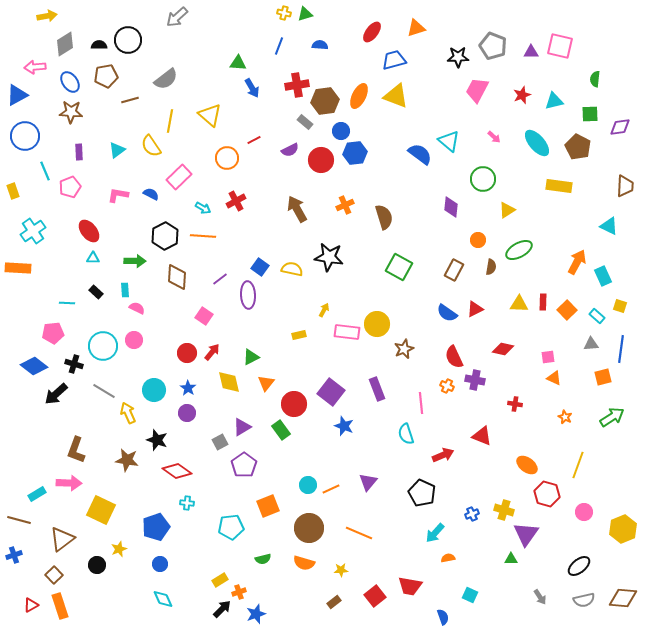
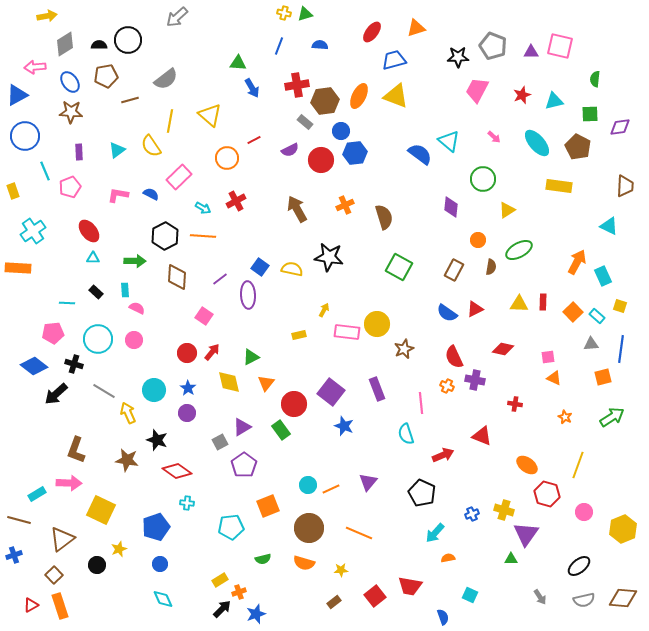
orange square at (567, 310): moved 6 px right, 2 px down
cyan circle at (103, 346): moved 5 px left, 7 px up
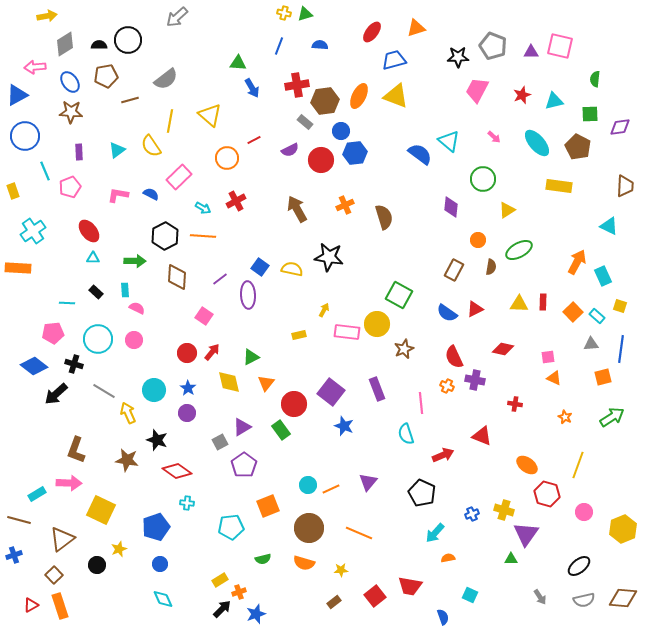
green square at (399, 267): moved 28 px down
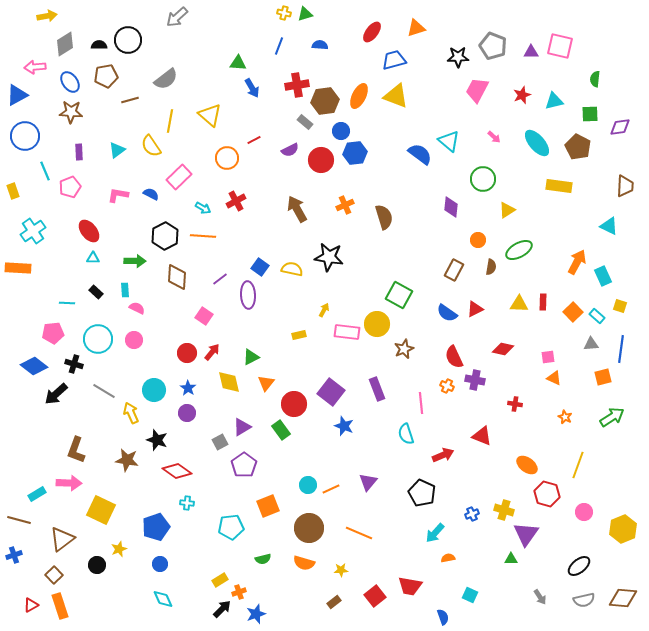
yellow arrow at (128, 413): moved 3 px right
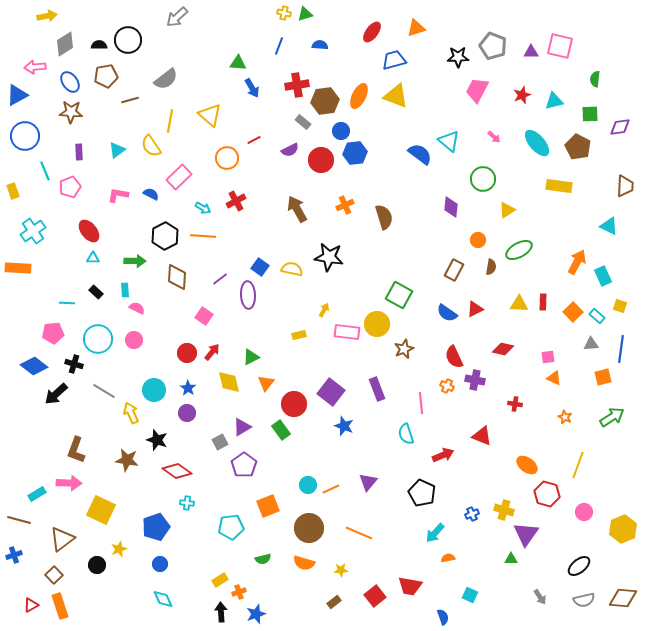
gray rectangle at (305, 122): moved 2 px left
black arrow at (222, 609): moved 1 px left, 3 px down; rotated 48 degrees counterclockwise
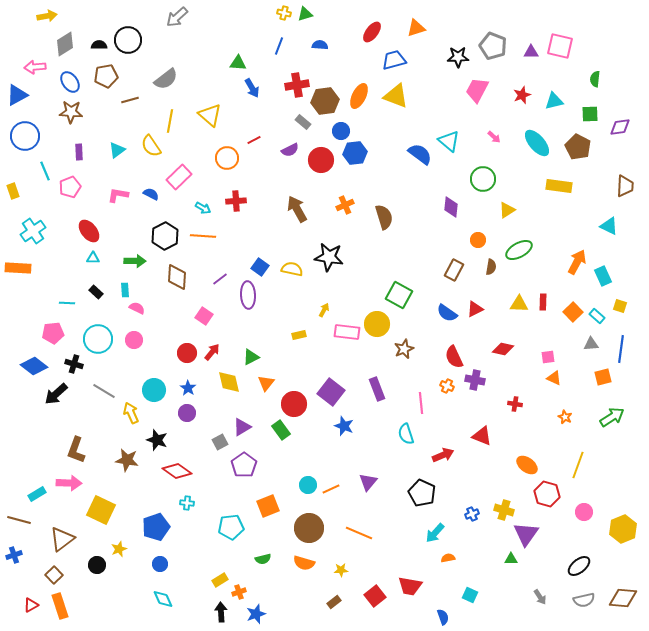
red cross at (236, 201): rotated 24 degrees clockwise
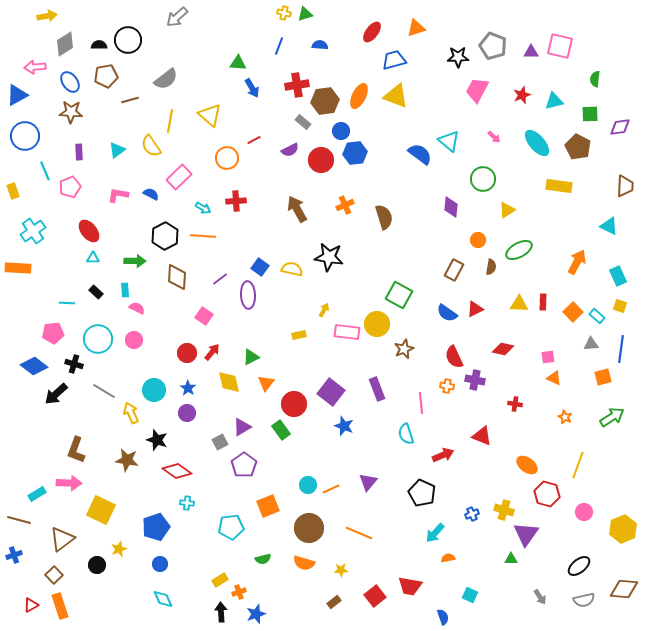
cyan rectangle at (603, 276): moved 15 px right
orange cross at (447, 386): rotated 16 degrees counterclockwise
brown diamond at (623, 598): moved 1 px right, 9 px up
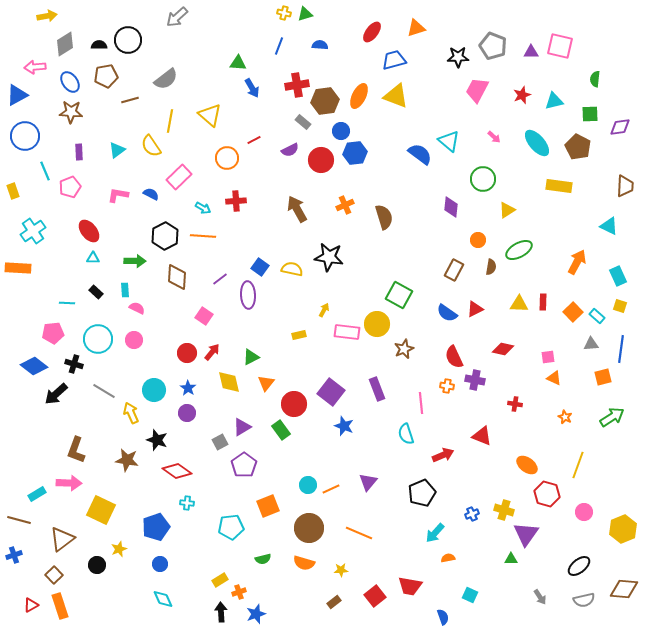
black pentagon at (422, 493): rotated 24 degrees clockwise
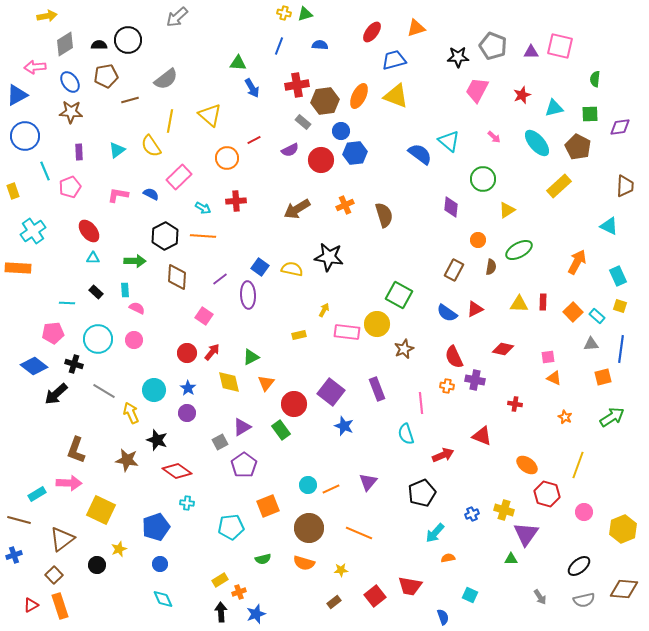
cyan triangle at (554, 101): moved 7 px down
yellow rectangle at (559, 186): rotated 50 degrees counterclockwise
brown arrow at (297, 209): rotated 92 degrees counterclockwise
brown semicircle at (384, 217): moved 2 px up
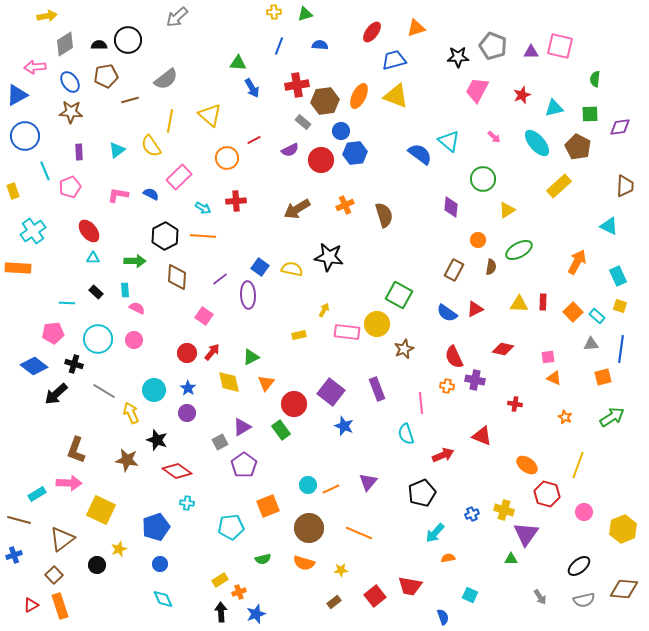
yellow cross at (284, 13): moved 10 px left, 1 px up; rotated 16 degrees counterclockwise
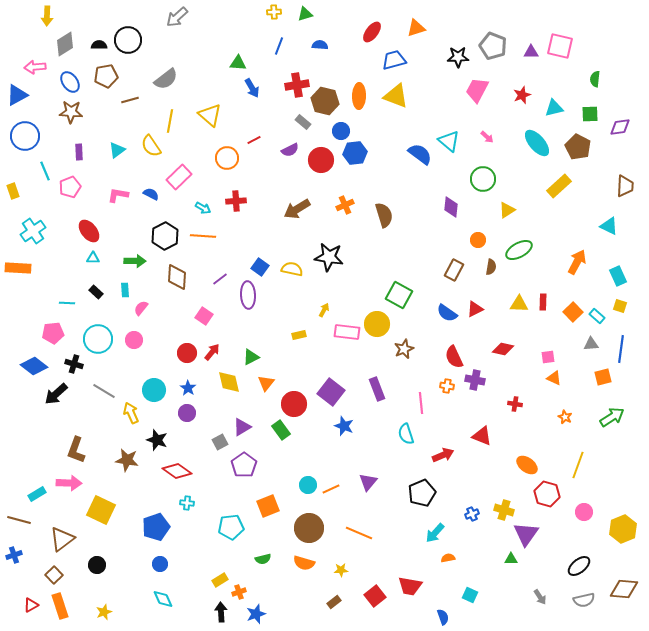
yellow arrow at (47, 16): rotated 102 degrees clockwise
orange ellipse at (359, 96): rotated 25 degrees counterclockwise
brown hexagon at (325, 101): rotated 20 degrees clockwise
pink arrow at (494, 137): moved 7 px left
pink semicircle at (137, 308): moved 4 px right; rotated 77 degrees counterclockwise
yellow star at (119, 549): moved 15 px left, 63 px down
